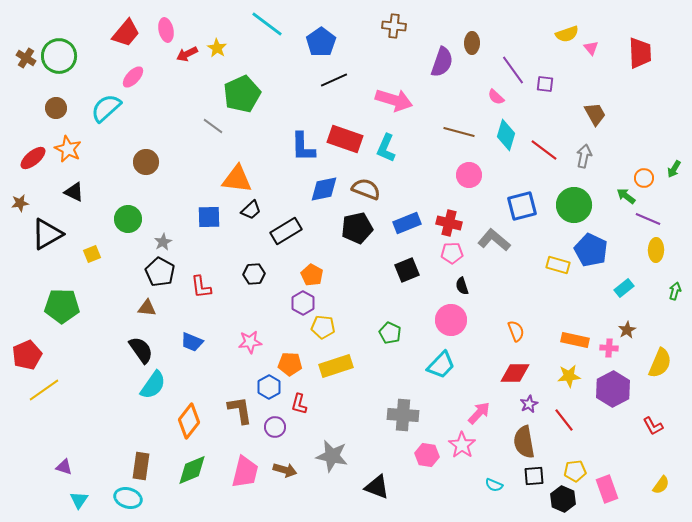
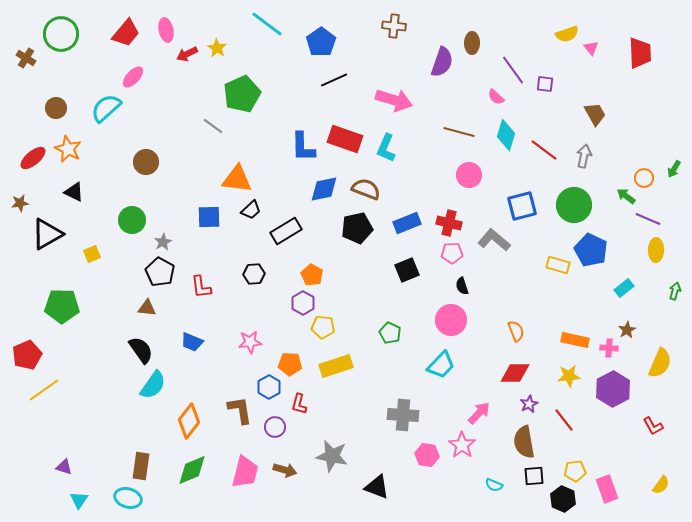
green circle at (59, 56): moved 2 px right, 22 px up
green circle at (128, 219): moved 4 px right, 1 px down
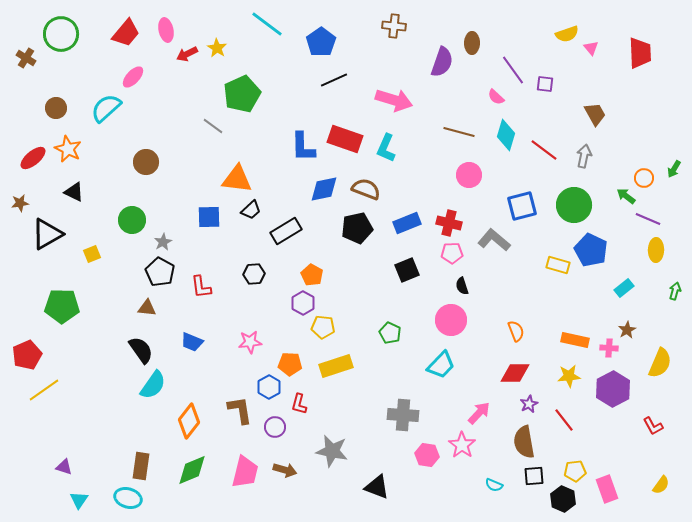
gray star at (332, 456): moved 5 px up
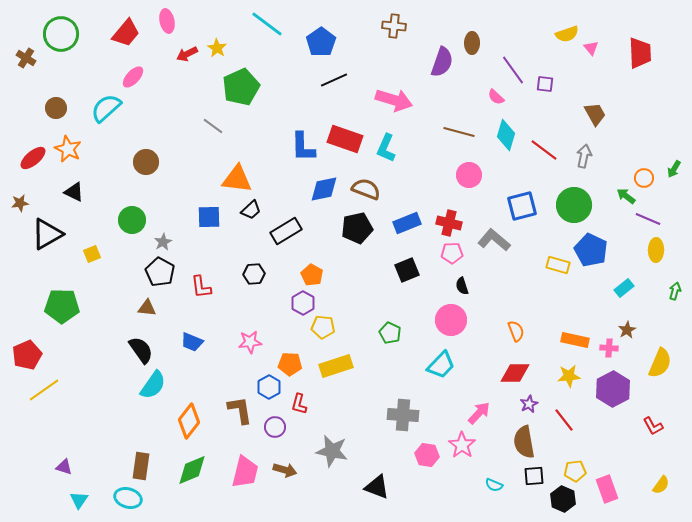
pink ellipse at (166, 30): moved 1 px right, 9 px up
green pentagon at (242, 94): moved 1 px left, 7 px up
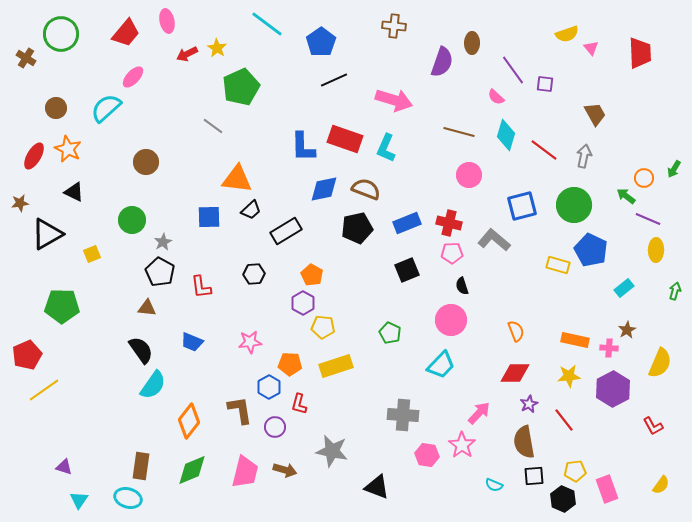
red ellipse at (33, 158): moved 1 px right, 2 px up; rotated 20 degrees counterclockwise
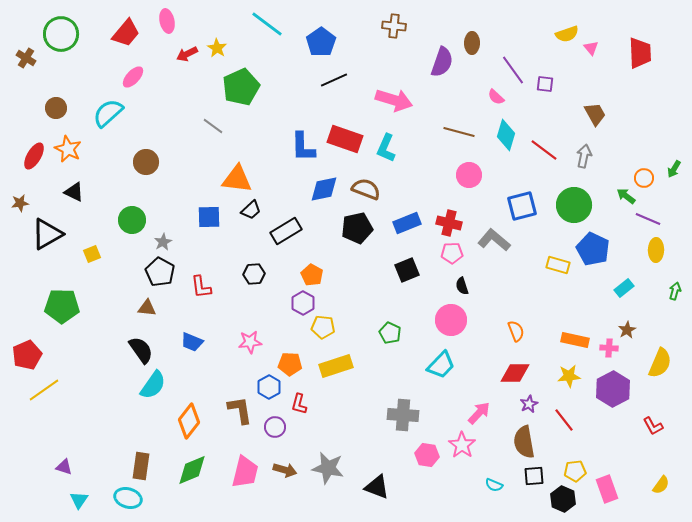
cyan semicircle at (106, 108): moved 2 px right, 5 px down
blue pentagon at (591, 250): moved 2 px right, 1 px up
gray star at (332, 451): moved 4 px left, 17 px down
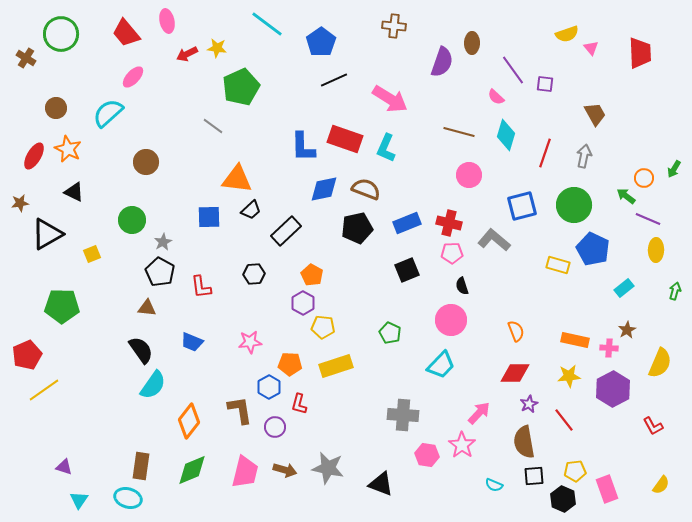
red trapezoid at (126, 33): rotated 100 degrees clockwise
yellow star at (217, 48): rotated 24 degrees counterclockwise
pink arrow at (394, 100): moved 4 px left, 1 px up; rotated 15 degrees clockwise
red line at (544, 150): moved 1 px right, 3 px down; rotated 72 degrees clockwise
black rectangle at (286, 231): rotated 12 degrees counterclockwise
black triangle at (377, 487): moved 4 px right, 3 px up
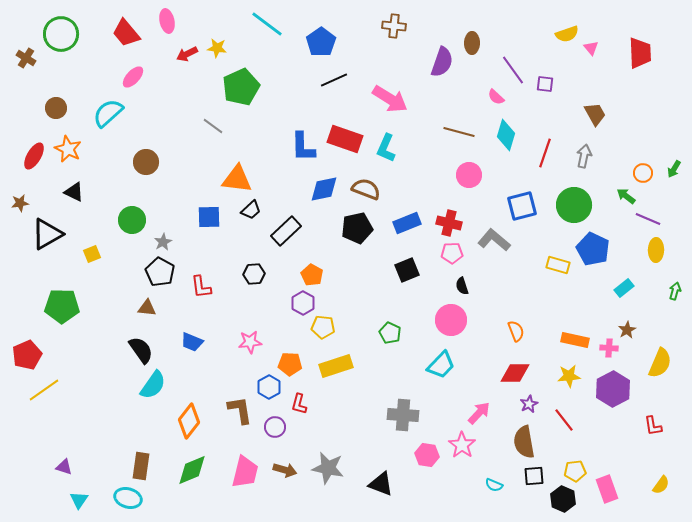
orange circle at (644, 178): moved 1 px left, 5 px up
red L-shape at (653, 426): rotated 20 degrees clockwise
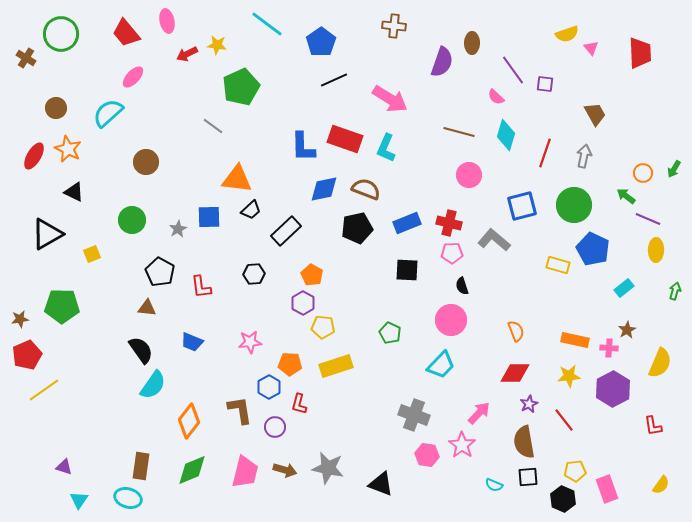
yellow star at (217, 48): moved 3 px up
brown star at (20, 203): moved 116 px down
gray star at (163, 242): moved 15 px right, 13 px up
black square at (407, 270): rotated 25 degrees clockwise
gray cross at (403, 415): moved 11 px right; rotated 16 degrees clockwise
black square at (534, 476): moved 6 px left, 1 px down
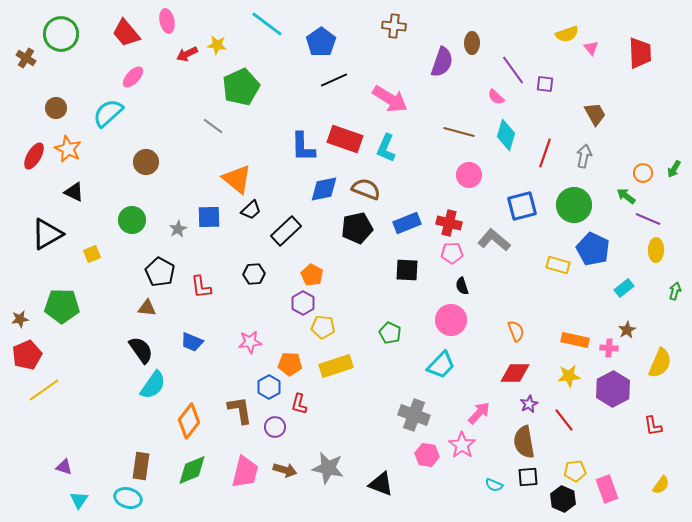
orange triangle at (237, 179): rotated 32 degrees clockwise
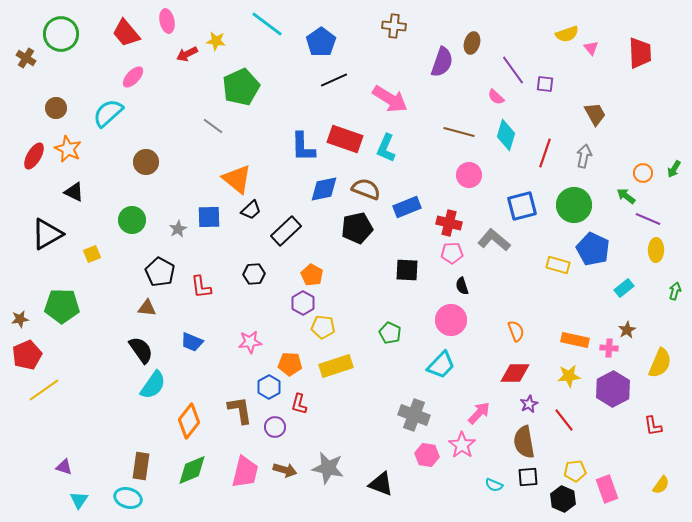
brown ellipse at (472, 43): rotated 15 degrees clockwise
yellow star at (217, 45): moved 1 px left, 4 px up
blue rectangle at (407, 223): moved 16 px up
